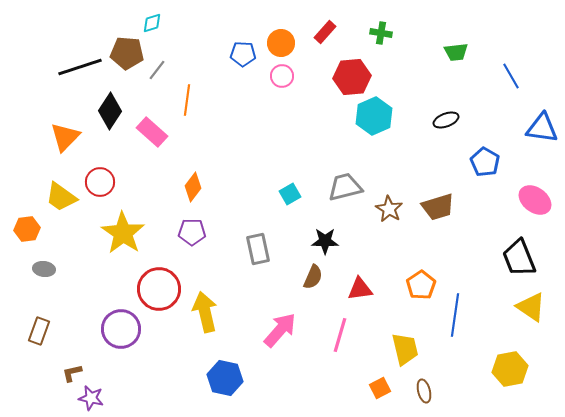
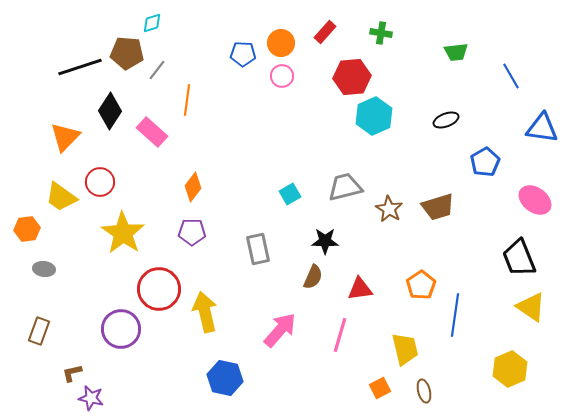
blue pentagon at (485, 162): rotated 12 degrees clockwise
yellow hexagon at (510, 369): rotated 12 degrees counterclockwise
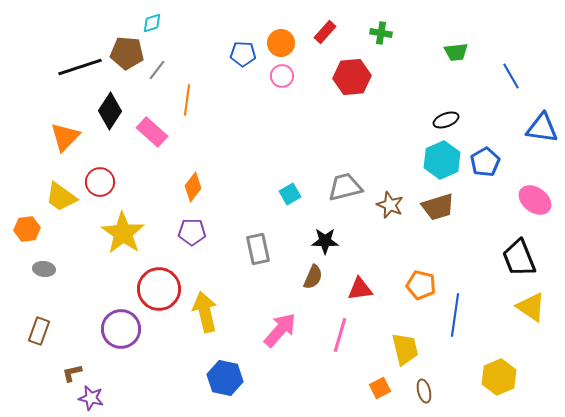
cyan hexagon at (374, 116): moved 68 px right, 44 px down
brown star at (389, 209): moved 1 px right, 4 px up; rotated 8 degrees counterclockwise
orange pentagon at (421, 285): rotated 24 degrees counterclockwise
yellow hexagon at (510, 369): moved 11 px left, 8 px down
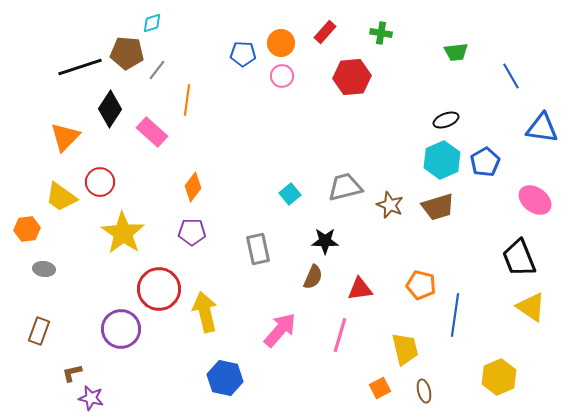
black diamond at (110, 111): moved 2 px up
cyan square at (290, 194): rotated 10 degrees counterclockwise
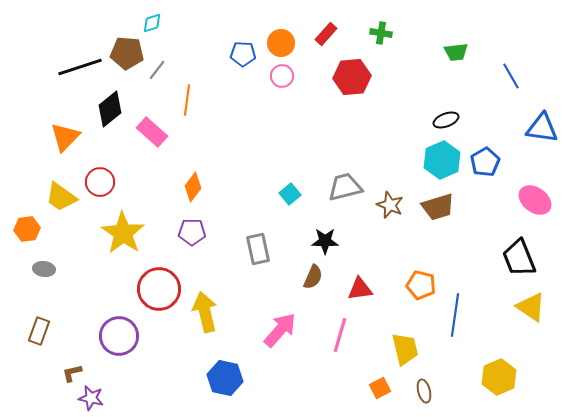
red rectangle at (325, 32): moved 1 px right, 2 px down
black diamond at (110, 109): rotated 18 degrees clockwise
purple circle at (121, 329): moved 2 px left, 7 px down
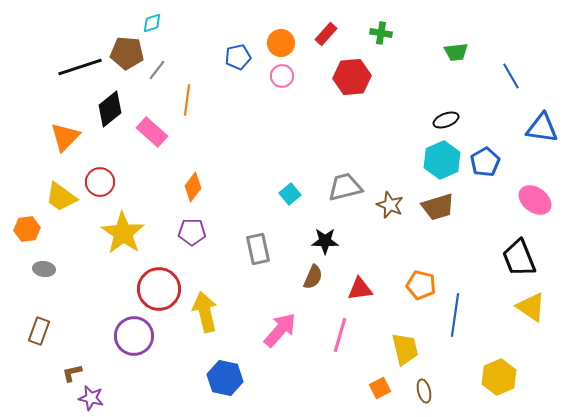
blue pentagon at (243, 54): moved 5 px left, 3 px down; rotated 15 degrees counterclockwise
purple circle at (119, 336): moved 15 px right
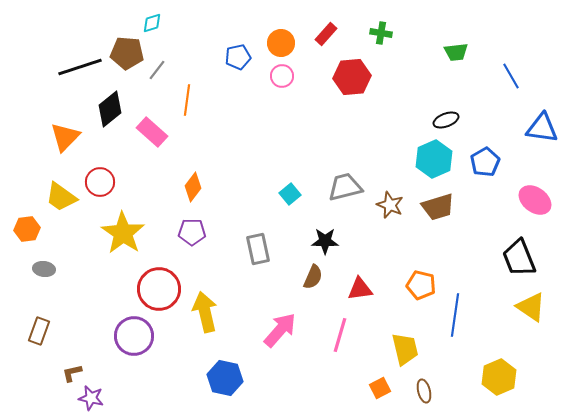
cyan hexagon at (442, 160): moved 8 px left, 1 px up
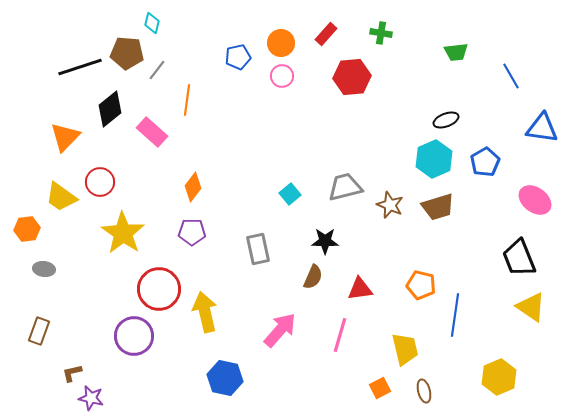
cyan diamond at (152, 23): rotated 60 degrees counterclockwise
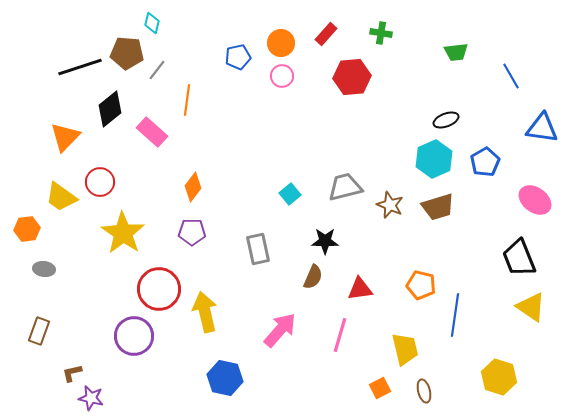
yellow hexagon at (499, 377): rotated 20 degrees counterclockwise
